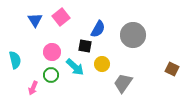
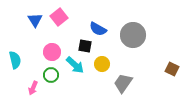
pink square: moved 2 px left
blue semicircle: rotated 90 degrees clockwise
cyan arrow: moved 2 px up
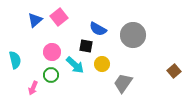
blue triangle: rotated 21 degrees clockwise
black square: moved 1 px right
brown square: moved 2 px right, 2 px down; rotated 24 degrees clockwise
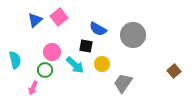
green circle: moved 6 px left, 5 px up
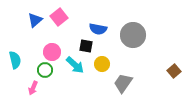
blue semicircle: rotated 18 degrees counterclockwise
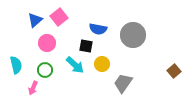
pink circle: moved 5 px left, 9 px up
cyan semicircle: moved 1 px right, 5 px down
